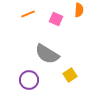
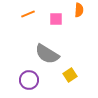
pink square: rotated 24 degrees counterclockwise
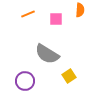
orange semicircle: moved 1 px right
yellow square: moved 1 px left, 1 px down
purple circle: moved 4 px left, 1 px down
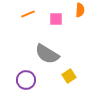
purple circle: moved 1 px right, 1 px up
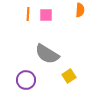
orange line: rotated 64 degrees counterclockwise
pink square: moved 10 px left, 4 px up
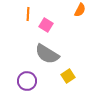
orange semicircle: rotated 24 degrees clockwise
pink square: moved 10 px down; rotated 32 degrees clockwise
yellow square: moved 1 px left
purple circle: moved 1 px right, 1 px down
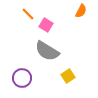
orange semicircle: moved 1 px right, 1 px down
orange line: rotated 48 degrees counterclockwise
gray semicircle: moved 3 px up
purple circle: moved 5 px left, 3 px up
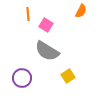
orange line: rotated 40 degrees clockwise
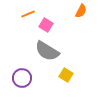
orange line: rotated 72 degrees clockwise
yellow square: moved 2 px left, 1 px up; rotated 24 degrees counterclockwise
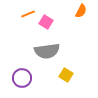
pink square: moved 3 px up
gray semicircle: rotated 40 degrees counterclockwise
